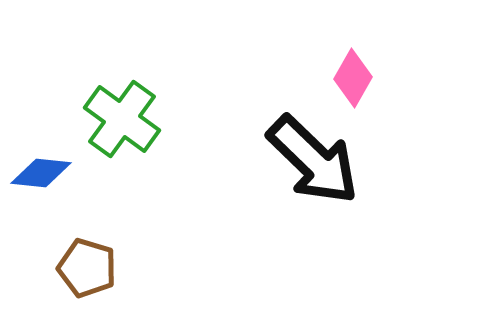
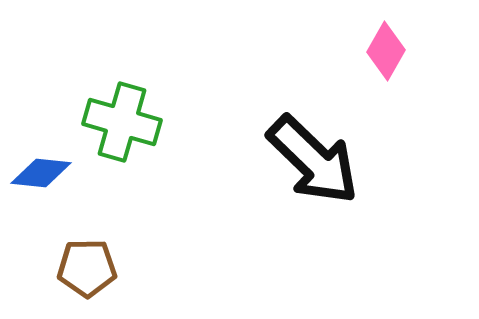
pink diamond: moved 33 px right, 27 px up
green cross: moved 3 px down; rotated 20 degrees counterclockwise
brown pentagon: rotated 18 degrees counterclockwise
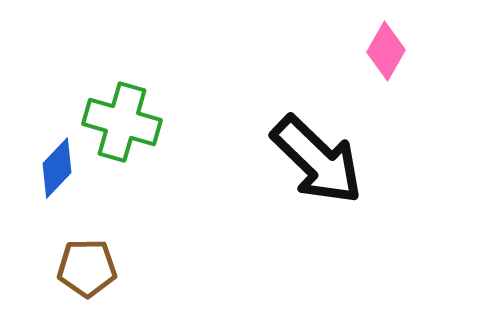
black arrow: moved 4 px right
blue diamond: moved 16 px right, 5 px up; rotated 52 degrees counterclockwise
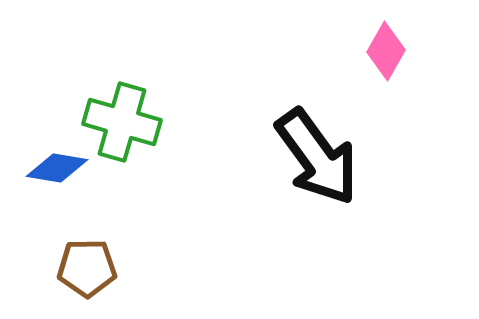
black arrow: moved 3 px up; rotated 10 degrees clockwise
blue diamond: rotated 56 degrees clockwise
